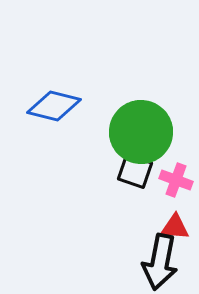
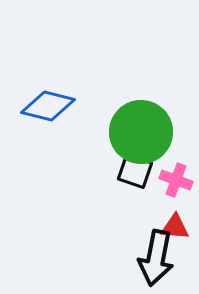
blue diamond: moved 6 px left
black arrow: moved 4 px left, 4 px up
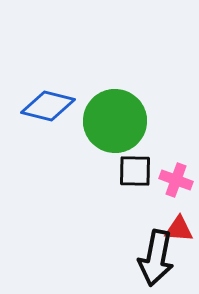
green circle: moved 26 px left, 11 px up
black square: rotated 18 degrees counterclockwise
red triangle: moved 4 px right, 2 px down
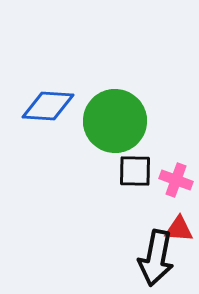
blue diamond: rotated 10 degrees counterclockwise
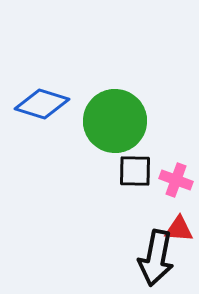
blue diamond: moved 6 px left, 2 px up; rotated 14 degrees clockwise
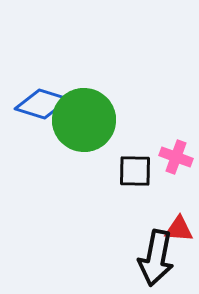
green circle: moved 31 px left, 1 px up
pink cross: moved 23 px up
